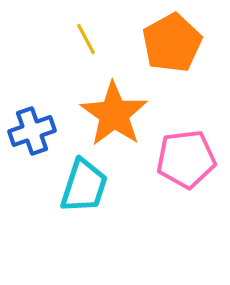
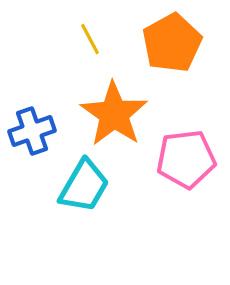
yellow line: moved 4 px right
cyan trapezoid: rotated 12 degrees clockwise
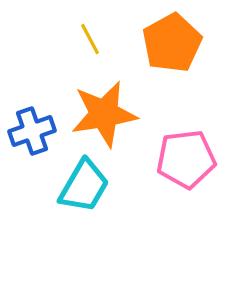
orange star: moved 10 px left; rotated 28 degrees clockwise
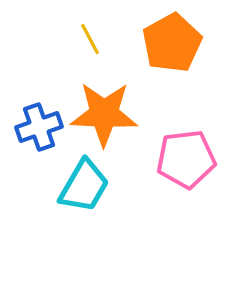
orange star: rotated 12 degrees clockwise
blue cross: moved 7 px right, 4 px up
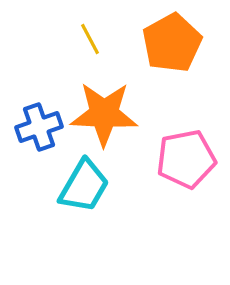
pink pentagon: rotated 4 degrees counterclockwise
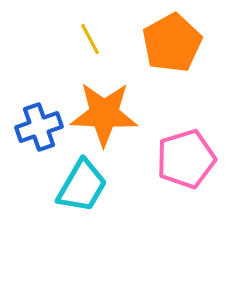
pink pentagon: rotated 6 degrees counterclockwise
cyan trapezoid: moved 2 px left
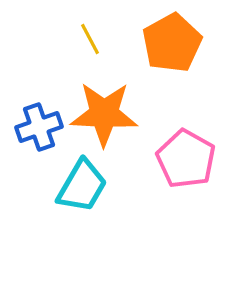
pink pentagon: rotated 26 degrees counterclockwise
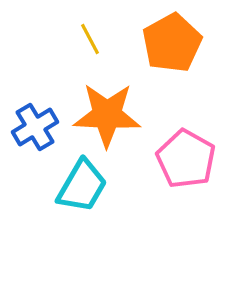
orange star: moved 3 px right, 1 px down
blue cross: moved 4 px left; rotated 12 degrees counterclockwise
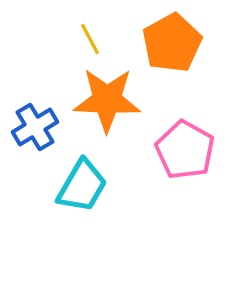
orange star: moved 15 px up
pink pentagon: moved 1 px left, 9 px up
